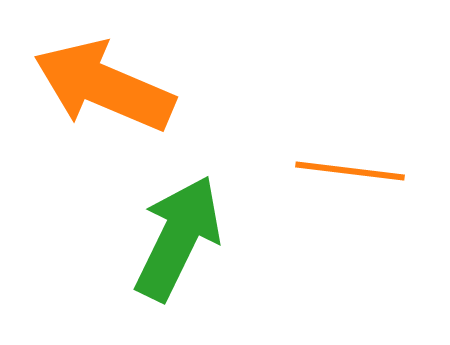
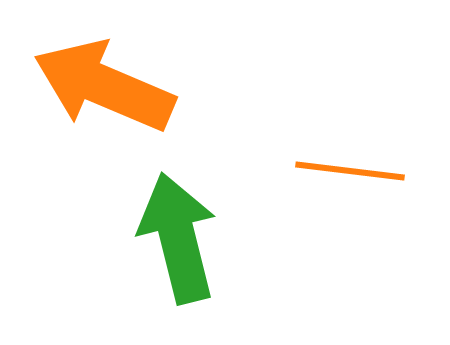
green arrow: rotated 40 degrees counterclockwise
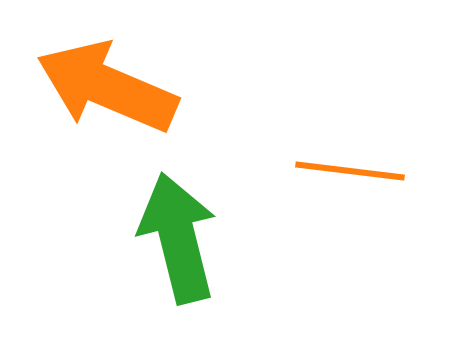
orange arrow: moved 3 px right, 1 px down
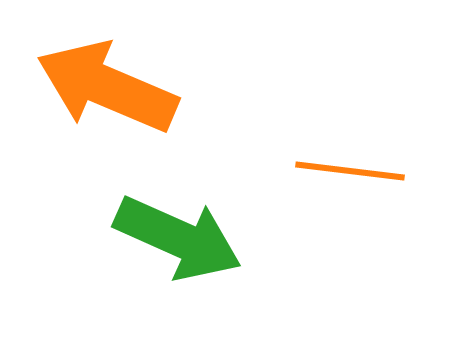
green arrow: rotated 128 degrees clockwise
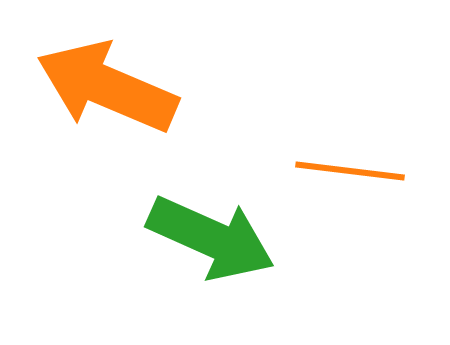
green arrow: moved 33 px right
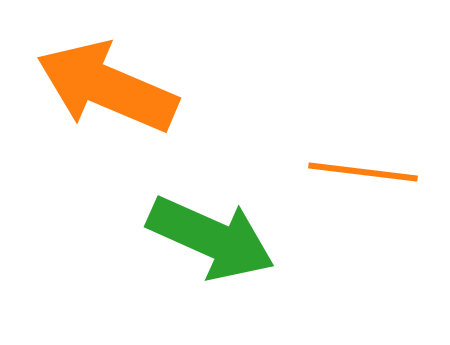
orange line: moved 13 px right, 1 px down
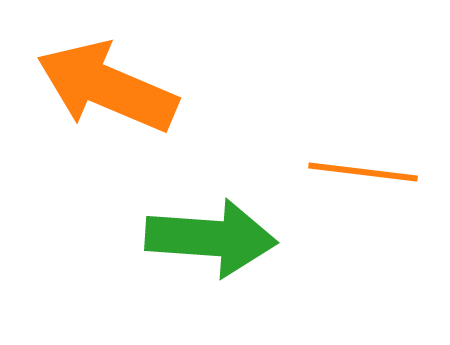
green arrow: rotated 20 degrees counterclockwise
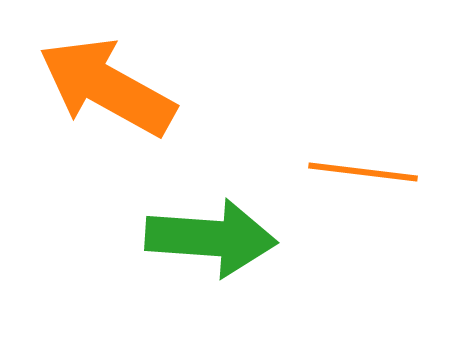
orange arrow: rotated 6 degrees clockwise
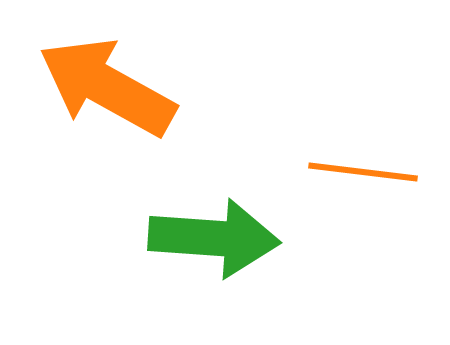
green arrow: moved 3 px right
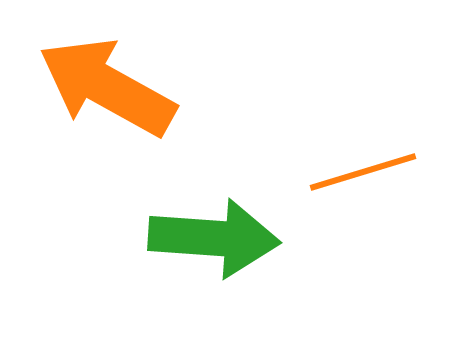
orange line: rotated 24 degrees counterclockwise
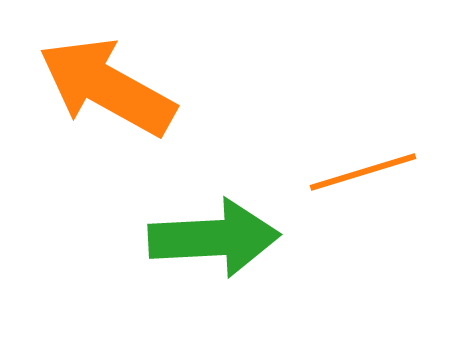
green arrow: rotated 7 degrees counterclockwise
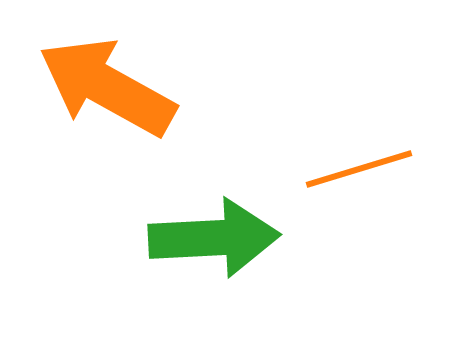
orange line: moved 4 px left, 3 px up
